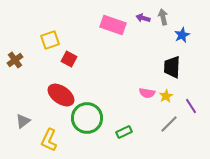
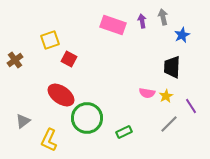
purple arrow: moved 1 px left, 3 px down; rotated 64 degrees clockwise
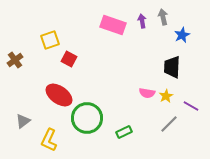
red ellipse: moved 2 px left
purple line: rotated 28 degrees counterclockwise
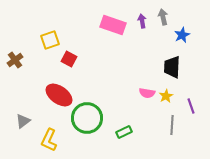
purple line: rotated 42 degrees clockwise
gray line: moved 3 px right, 1 px down; rotated 42 degrees counterclockwise
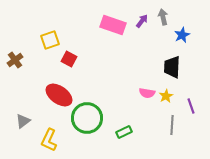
purple arrow: rotated 48 degrees clockwise
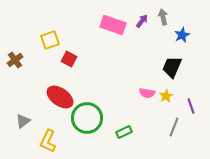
black trapezoid: rotated 20 degrees clockwise
red ellipse: moved 1 px right, 2 px down
gray line: moved 2 px right, 2 px down; rotated 18 degrees clockwise
yellow L-shape: moved 1 px left, 1 px down
